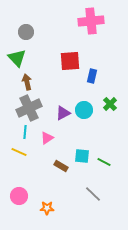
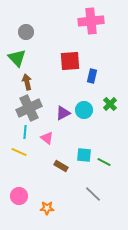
pink triangle: rotated 48 degrees counterclockwise
cyan square: moved 2 px right, 1 px up
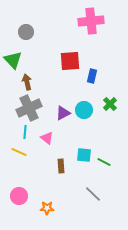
green triangle: moved 4 px left, 2 px down
brown rectangle: rotated 56 degrees clockwise
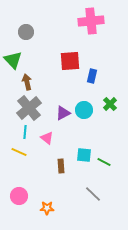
gray cross: rotated 15 degrees counterclockwise
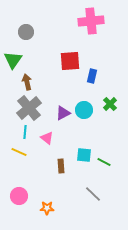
green triangle: rotated 18 degrees clockwise
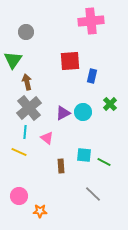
cyan circle: moved 1 px left, 2 px down
orange star: moved 7 px left, 3 px down
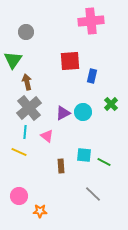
green cross: moved 1 px right
pink triangle: moved 2 px up
